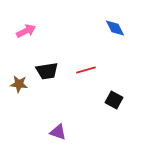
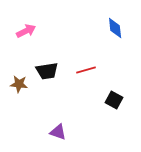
blue diamond: rotated 20 degrees clockwise
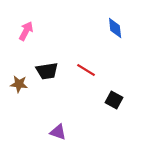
pink arrow: rotated 36 degrees counterclockwise
red line: rotated 48 degrees clockwise
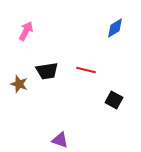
blue diamond: rotated 65 degrees clockwise
red line: rotated 18 degrees counterclockwise
brown star: rotated 12 degrees clockwise
purple triangle: moved 2 px right, 8 px down
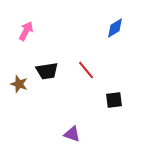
red line: rotated 36 degrees clockwise
black square: rotated 36 degrees counterclockwise
purple triangle: moved 12 px right, 6 px up
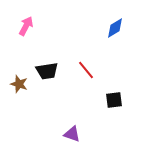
pink arrow: moved 5 px up
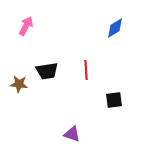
red line: rotated 36 degrees clockwise
brown star: rotated 12 degrees counterclockwise
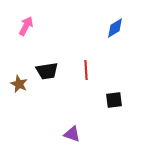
brown star: rotated 18 degrees clockwise
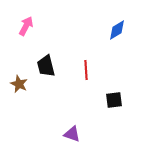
blue diamond: moved 2 px right, 2 px down
black trapezoid: moved 1 px left, 5 px up; rotated 85 degrees clockwise
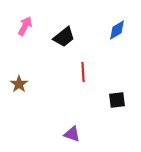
pink arrow: moved 1 px left
black trapezoid: moved 18 px right, 29 px up; rotated 115 degrees counterclockwise
red line: moved 3 px left, 2 px down
brown star: rotated 12 degrees clockwise
black square: moved 3 px right
